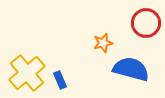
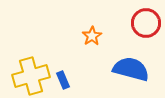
orange star: moved 11 px left, 7 px up; rotated 18 degrees counterclockwise
yellow cross: moved 4 px right, 3 px down; rotated 24 degrees clockwise
blue rectangle: moved 3 px right
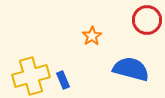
red circle: moved 1 px right, 3 px up
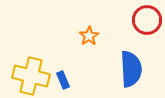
orange star: moved 3 px left
blue semicircle: rotated 72 degrees clockwise
yellow cross: rotated 30 degrees clockwise
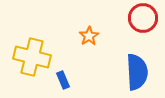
red circle: moved 4 px left, 2 px up
blue semicircle: moved 6 px right, 3 px down
yellow cross: moved 1 px right, 19 px up
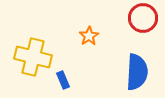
yellow cross: moved 1 px right
blue semicircle: rotated 6 degrees clockwise
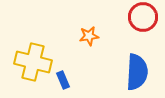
red circle: moved 1 px up
orange star: rotated 24 degrees clockwise
yellow cross: moved 5 px down
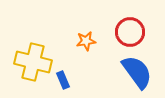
red circle: moved 13 px left, 15 px down
orange star: moved 3 px left, 5 px down
blue semicircle: rotated 39 degrees counterclockwise
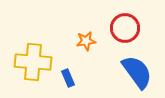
red circle: moved 5 px left, 4 px up
yellow cross: rotated 9 degrees counterclockwise
blue rectangle: moved 5 px right, 2 px up
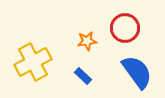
orange star: moved 1 px right
yellow cross: rotated 33 degrees counterclockwise
blue rectangle: moved 15 px right, 2 px up; rotated 24 degrees counterclockwise
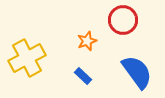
red circle: moved 2 px left, 8 px up
orange star: rotated 12 degrees counterclockwise
yellow cross: moved 6 px left, 4 px up
